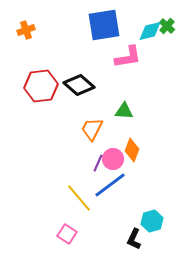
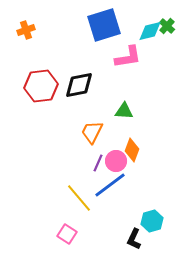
blue square: rotated 8 degrees counterclockwise
black diamond: rotated 52 degrees counterclockwise
orange trapezoid: moved 3 px down
pink circle: moved 3 px right, 2 px down
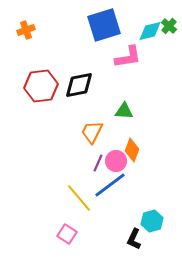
green cross: moved 2 px right
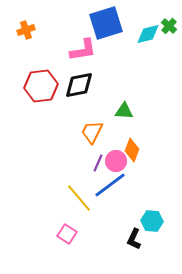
blue square: moved 2 px right, 2 px up
cyan diamond: moved 2 px left, 3 px down
pink L-shape: moved 45 px left, 7 px up
cyan hexagon: rotated 20 degrees clockwise
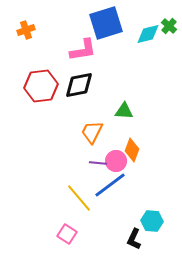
purple line: rotated 72 degrees clockwise
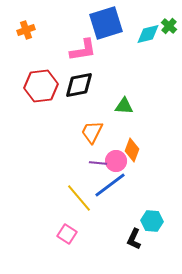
green triangle: moved 5 px up
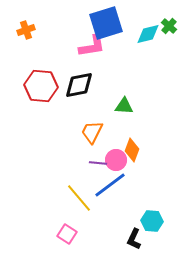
pink L-shape: moved 9 px right, 4 px up
red hexagon: rotated 12 degrees clockwise
pink circle: moved 1 px up
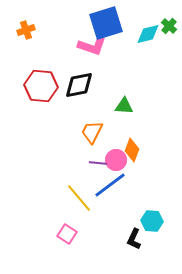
pink L-shape: rotated 28 degrees clockwise
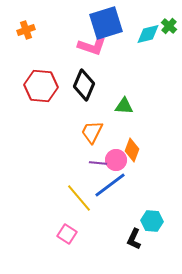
black diamond: moved 5 px right; rotated 56 degrees counterclockwise
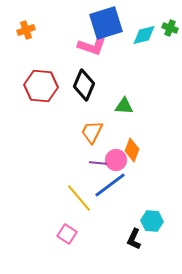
green cross: moved 1 px right, 2 px down; rotated 21 degrees counterclockwise
cyan diamond: moved 4 px left, 1 px down
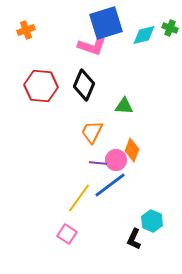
yellow line: rotated 76 degrees clockwise
cyan hexagon: rotated 20 degrees clockwise
